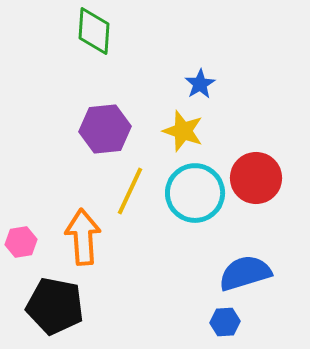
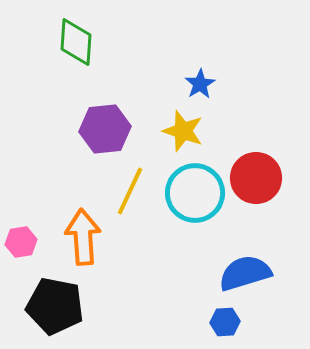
green diamond: moved 18 px left, 11 px down
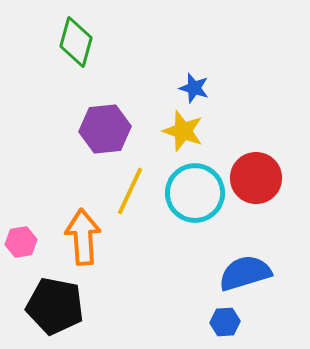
green diamond: rotated 12 degrees clockwise
blue star: moved 6 px left, 4 px down; rotated 24 degrees counterclockwise
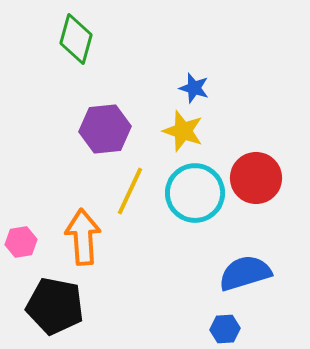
green diamond: moved 3 px up
blue hexagon: moved 7 px down
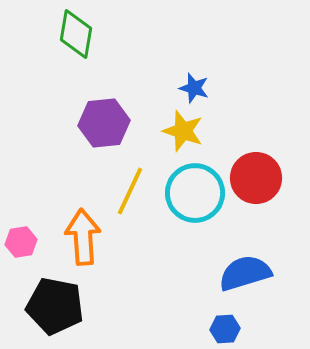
green diamond: moved 5 px up; rotated 6 degrees counterclockwise
purple hexagon: moved 1 px left, 6 px up
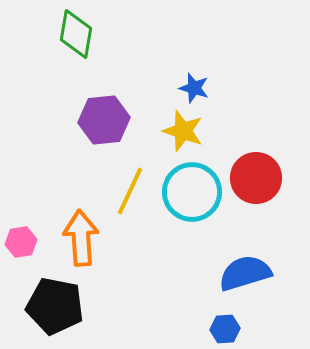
purple hexagon: moved 3 px up
cyan circle: moved 3 px left, 1 px up
orange arrow: moved 2 px left, 1 px down
